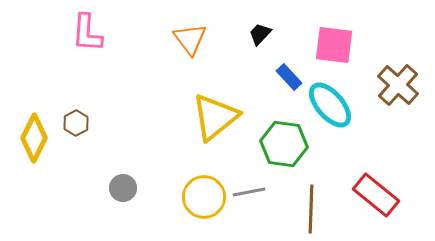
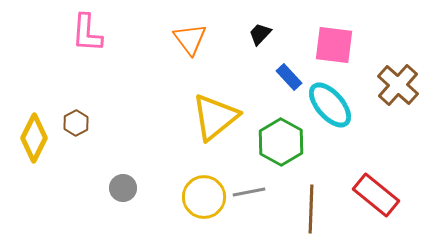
green hexagon: moved 3 px left, 2 px up; rotated 21 degrees clockwise
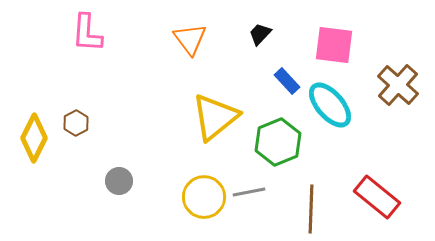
blue rectangle: moved 2 px left, 4 px down
green hexagon: moved 3 px left; rotated 9 degrees clockwise
gray circle: moved 4 px left, 7 px up
red rectangle: moved 1 px right, 2 px down
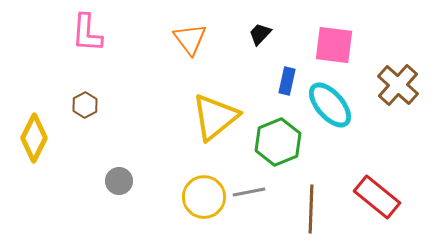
blue rectangle: rotated 56 degrees clockwise
brown hexagon: moved 9 px right, 18 px up
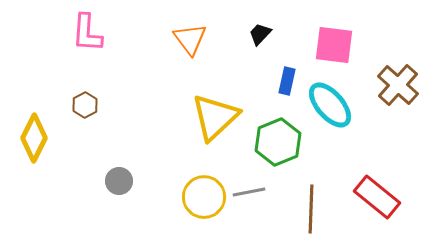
yellow triangle: rotated 4 degrees counterclockwise
